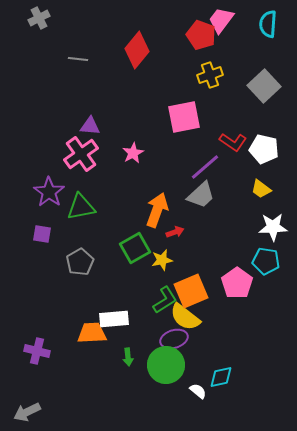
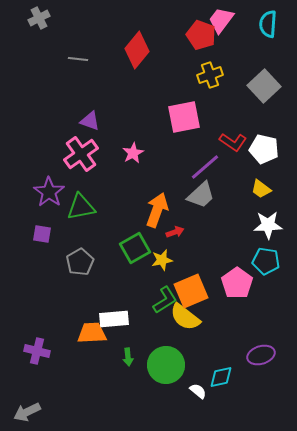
purple triangle: moved 5 px up; rotated 15 degrees clockwise
white star: moved 5 px left, 2 px up
purple ellipse: moved 87 px right, 16 px down
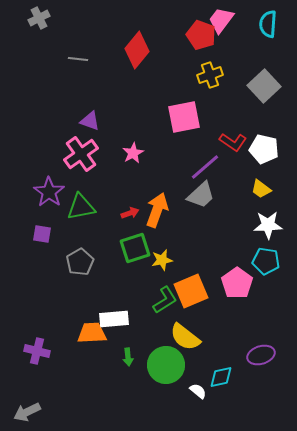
red arrow: moved 45 px left, 19 px up
green square: rotated 12 degrees clockwise
yellow semicircle: moved 20 px down
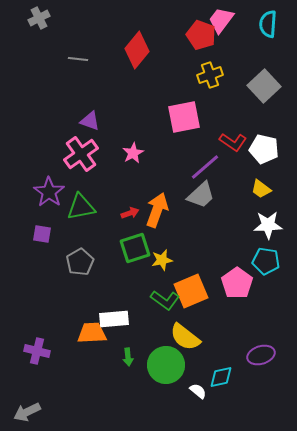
green L-shape: rotated 68 degrees clockwise
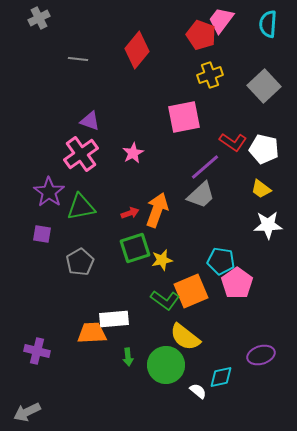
cyan pentagon: moved 45 px left
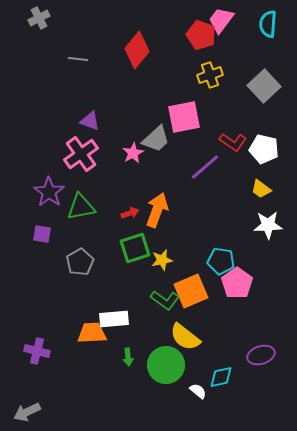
gray trapezoid: moved 45 px left, 56 px up
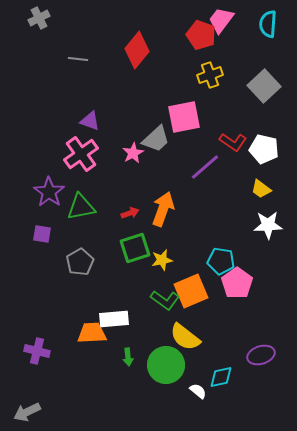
orange arrow: moved 6 px right, 1 px up
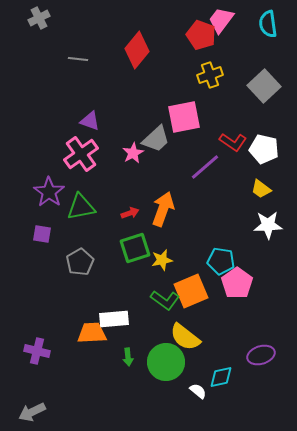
cyan semicircle: rotated 12 degrees counterclockwise
green circle: moved 3 px up
gray arrow: moved 5 px right
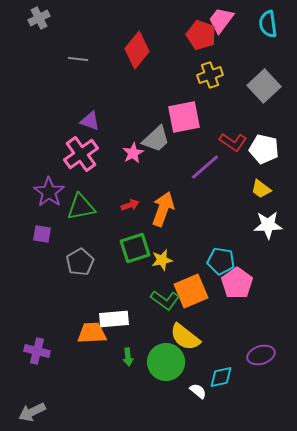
red arrow: moved 8 px up
